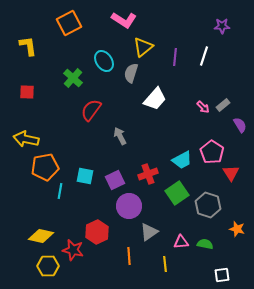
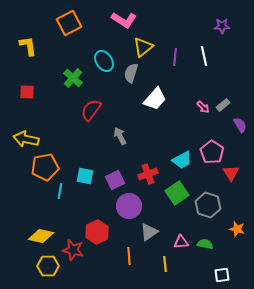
white line: rotated 30 degrees counterclockwise
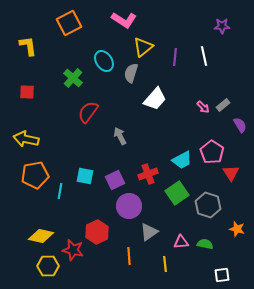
red semicircle: moved 3 px left, 2 px down
orange pentagon: moved 10 px left, 8 px down
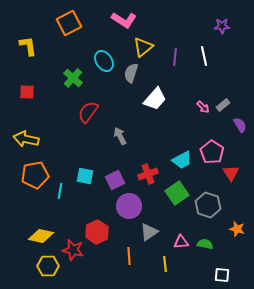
white square: rotated 14 degrees clockwise
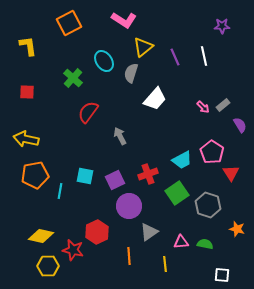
purple line: rotated 30 degrees counterclockwise
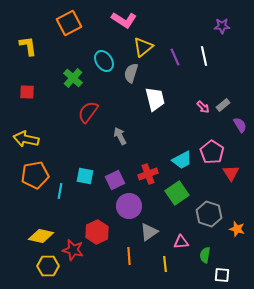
white trapezoid: rotated 55 degrees counterclockwise
gray hexagon: moved 1 px right, 9 px down
green semicircle: moved 11 px down; rotated 91 degrees counterclockwise
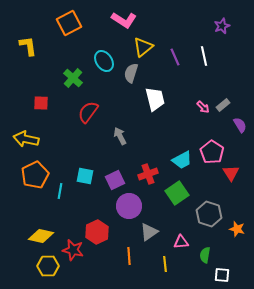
purple star: rotated 21 degrees counterclockwise
red square: moved 14 px right, 11 px down
orange pentagon: rotated 16 degrees counterclockwise
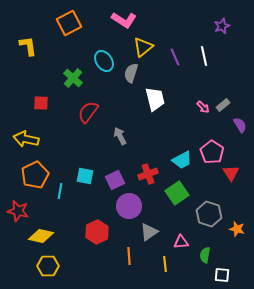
red star: moved 55 px left, 39 px up
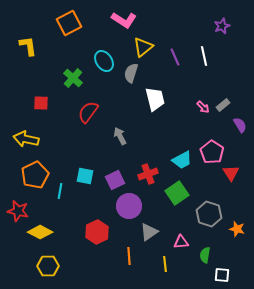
yellow diamond: moved 1 px left, 4 px up; rotated 15 degrees clockwise
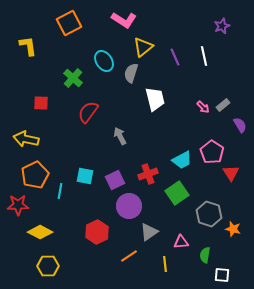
red star: moved 6 px up; rotated 15 degrees counterclockwise
orange star: moved 4 px left
orange line: rotated 60 degrees clockwise
